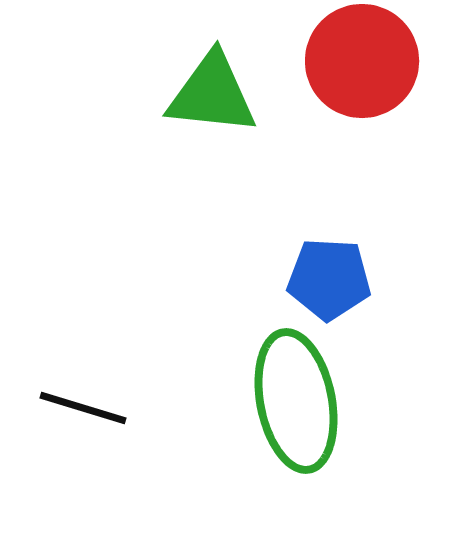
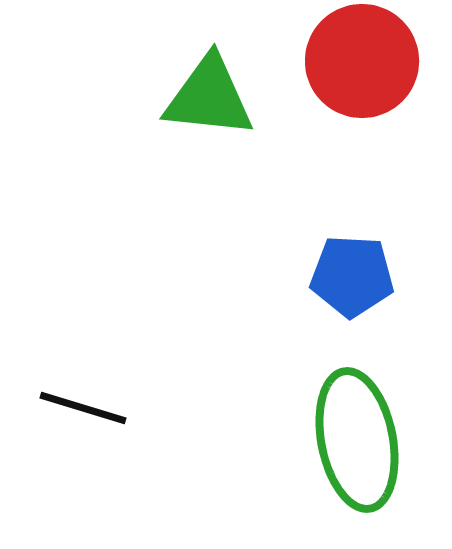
green triangle: moved 3 px left, 3 px down
blue pentagon: moved 23 px right, 3 px up
green ellipse: moved 61 px right, 39 px down
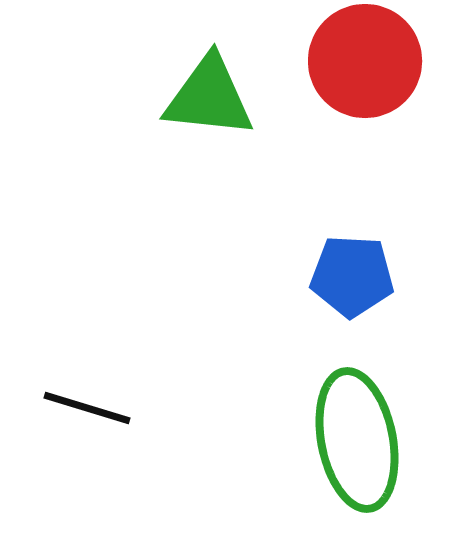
red circle: moved 3 px right
black line: moved 4 px right
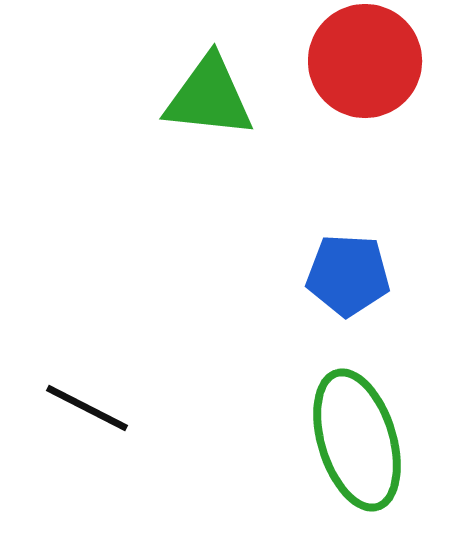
blue pentagon: moved 4 px left, 1 px up
black line: rotated 10 degrees clockwise
green ellipse: rotated 6 degrees counterclockwise
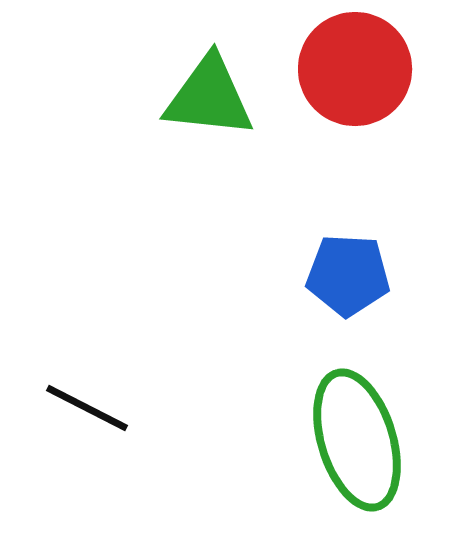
red circle: moved 10 px left, 8 px down
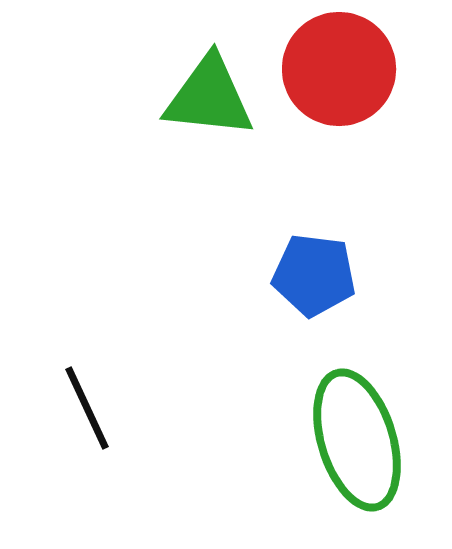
red circle: moved 16 px left
blue pentagon: moved 34 px left; rotated 4 degrees clockwise
black line: rotated 38 degrees clockwise
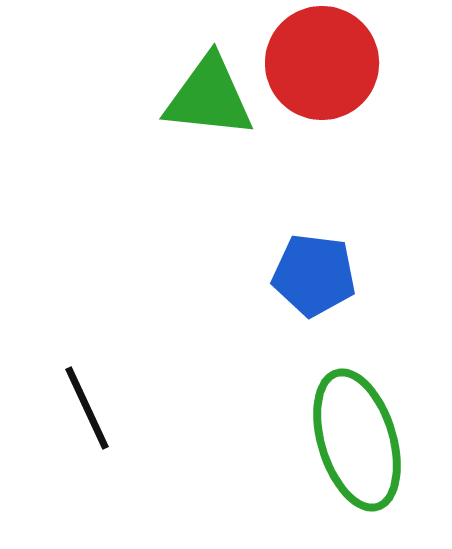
red circle: moved 17 px left, 6 px up
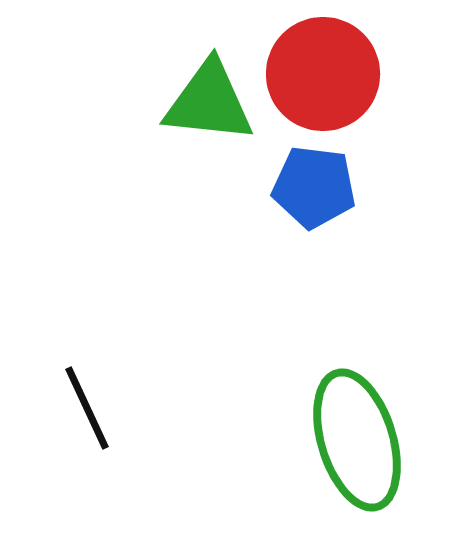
red circle: moved 1 px right, 11 px down
green triangle: moved 5 px down
blue pentagon: moved 88 px up
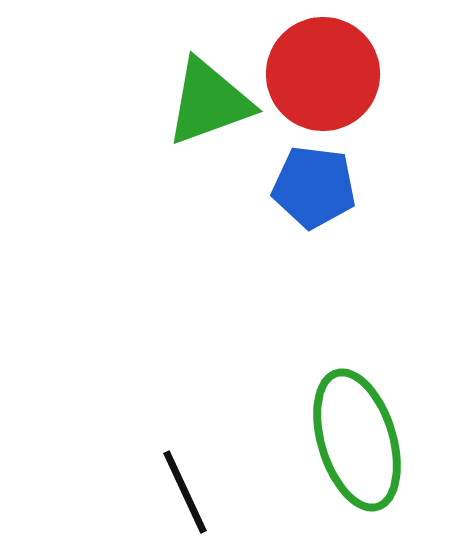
green triangle: rotated 26 degrees counterclockwise
black line: moved 98 px right, 84 px down
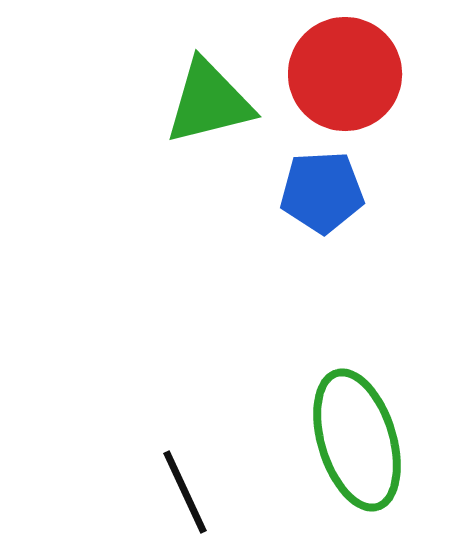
red circle: moved 22 px right
green triangle: rotated 6 degrees clockwise
blue pentagon: moved 8 px right, 5 px down; rotated 10 degrees counterclockwise
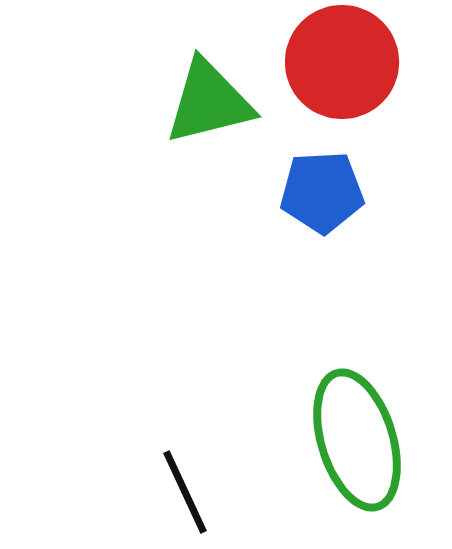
red circle: moved 3 px left, 12 px up
